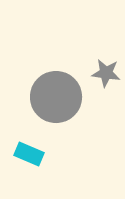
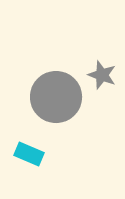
gray star: moved 4 px left, 2 px down; rotated 12 degrees clockwise
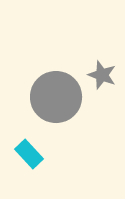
cyan rectangle: rotated 24 degrees clockwise
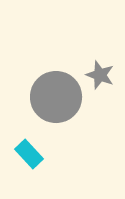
gray star: moved 2 px left
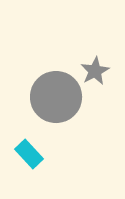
gray star: moved 5 px left, 4 px up; rotated 24 degrees clockwise
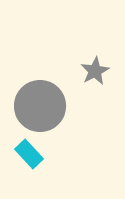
gray circle: moved 16 px left, 9 px down
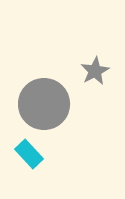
gray circle: moved 4 px right, 2 px up
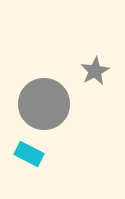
cyan rectangle: rotated 20 degrees counterclockwise
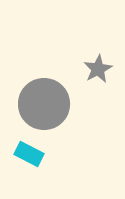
gray star: moved 3 px right, 2 px up
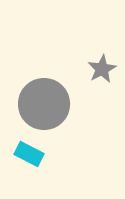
gray star: moved 4 px right
